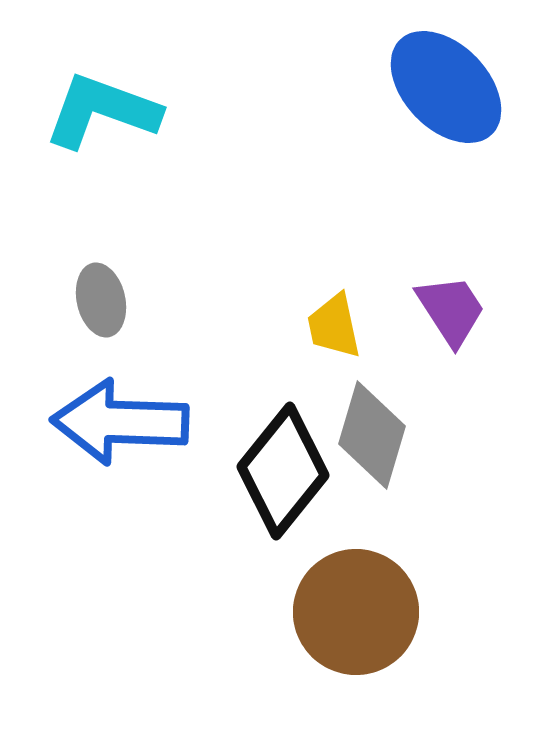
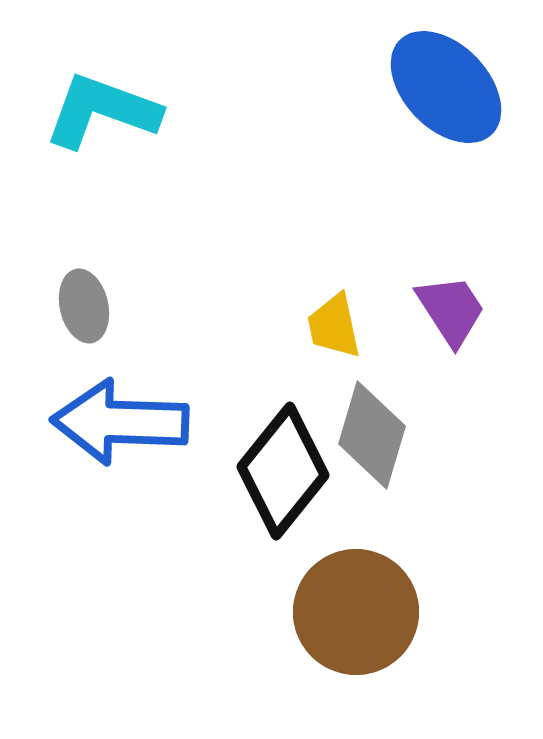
gray ellipse: moved 17 px left, 6 px down
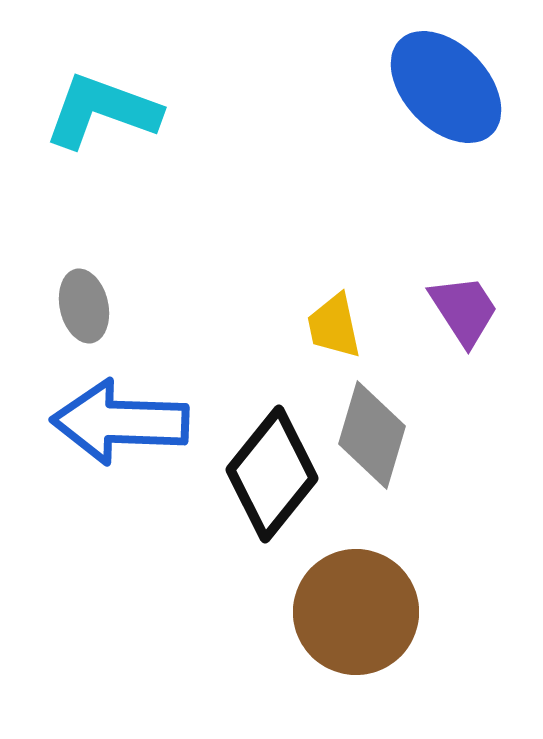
purple trapezoid: moved 13 px right
black diamond: moved 11 px left, 3 px down
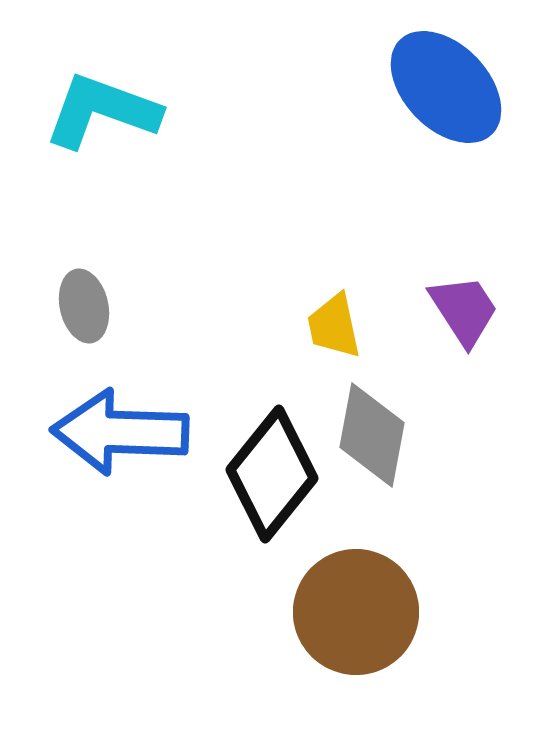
blue arrow: moved 10 px down
gray diamond: rotated 6 degrees counterclockwise
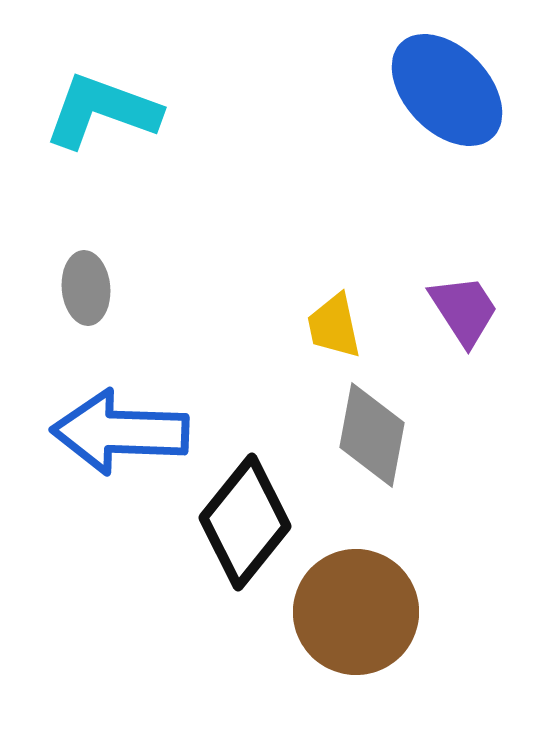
blue ellipse: moved 1 px right, 3 px down
gray ellipse: moved 2 px right, 18 px up; rotated 8 degrees clockwise
black diamond: moved 27 px left, 48 px down
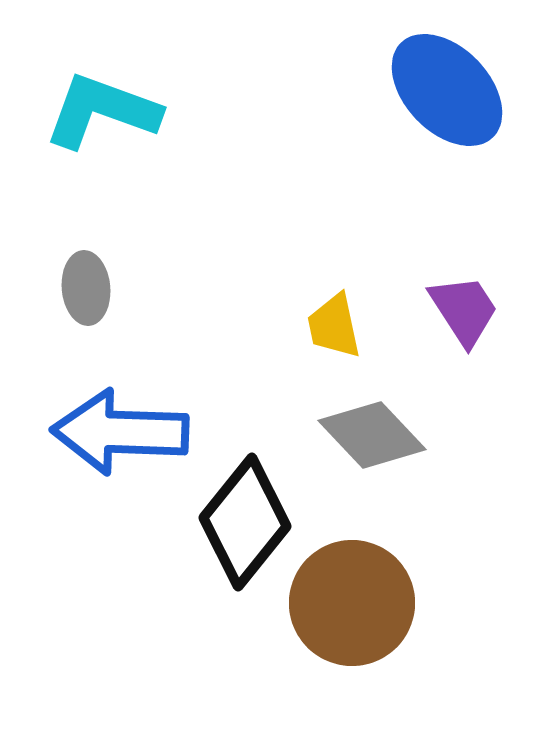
gray diamond: rotated 54 degrees counterclockwise
brown circle: moved 4 px left, 9 px up
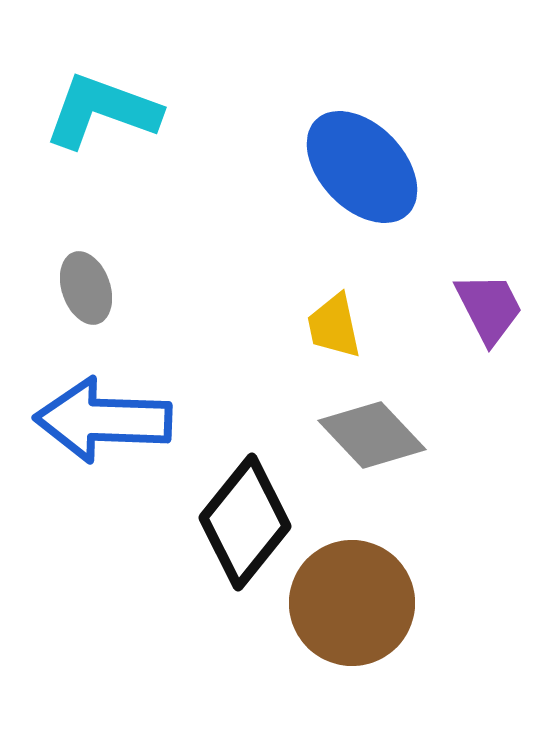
blue ellipse: moved 85 px left, 77 px down
gray ellipse: rotated 14 degrees counterclockwise
purple trapezoid: moved 25 px right, 2 px up; rotated 6 degrees clockwise
blue arrow: moved 17 px left, 12 px up
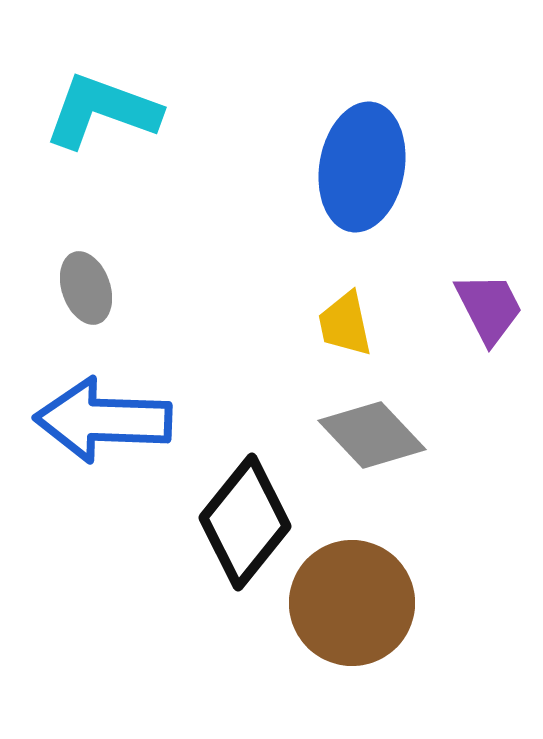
blue ellipse: rotated 54 degrees clockwise
yellow trapezoid: moved 11 px right, 2 px up
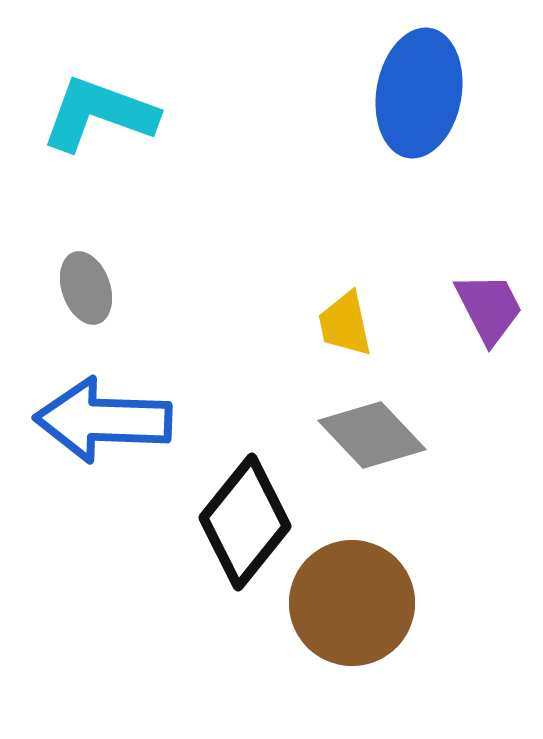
cyan L-shape: moved 3 px left, 3 px down
blue ellipse: moved 57 px right, 74 px up
